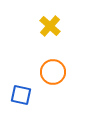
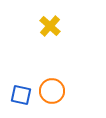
orange circle: moved 1 px left, 19 px down
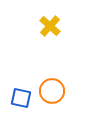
blue square: moved 3 px down
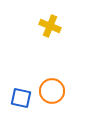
yellow cross: rotated 20 degrees counterclockwise
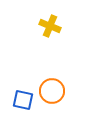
blue square: moved 2 px right, 2 px down
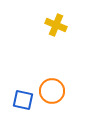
yellow cross: moved 6 px right, 1 px up
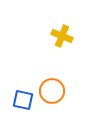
yellow cross: moved 6 px right, 11 px down
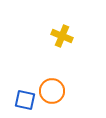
blue square: moved 2 px right
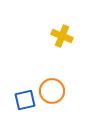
blue square: rotated 25 degrees counterclockwise
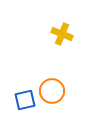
yellow cross: moved 2 px up
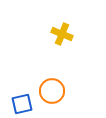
blue square: moved 3 px left, 4 px down
